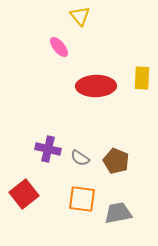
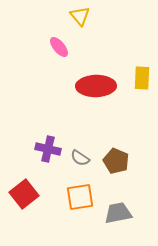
orange square: moved 2 px left, 2 px up; rotated 16 degrees counterclockwise
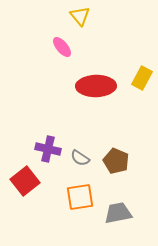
pink ellipse: moved 3 px right
yellow rectangle: rotated 25 degrees clockwise
red square: moved 1 px right, 13 px up
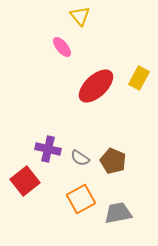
yellow rectangle: moved 3 px left
red ellipse: rotated 42 degrees counterclockwise
brown pentagon: moved 3 px left
orange square: moved 1 px right, 2 px down; rotated 20 degrees counterclockwise
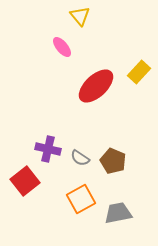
yellow rectangle: moved 6 px up; rotated 15 degrees clockwise
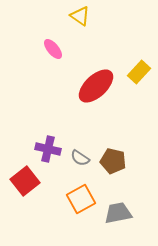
yellow triangle: rotated 15 degrees counterclockwise
pink ellipse: moved 9 px left, 2 px down
brown pentagon: rotated 10 degrees counterclockwise
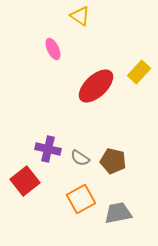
pink ellipse: rotated 15 degrees clockwise
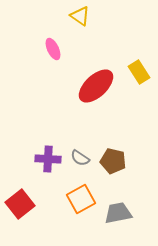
yellow rectangle: rotated 75 degrees counterclockwise
purple cross: moved 10 px down; rotated 10 degrees counterclockwise
red square: moved 5 px left, 23 px down
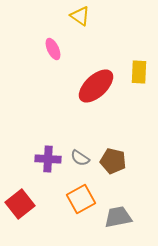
yellow rectangle: rotated 35 degrees clockwise
gray trapezoid: moved 4 px down
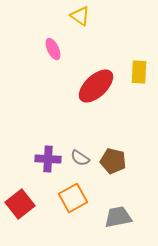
orange square: moved 8 px left, 1 px up
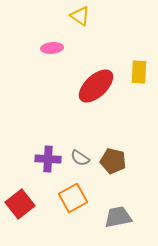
pink ellipse: moved 1 px left, 1 px up; rotated 70 degrees counterclockwise
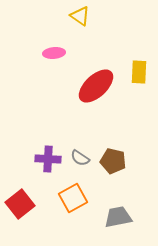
pink ellipse: moved 2 px right, 5 px down
